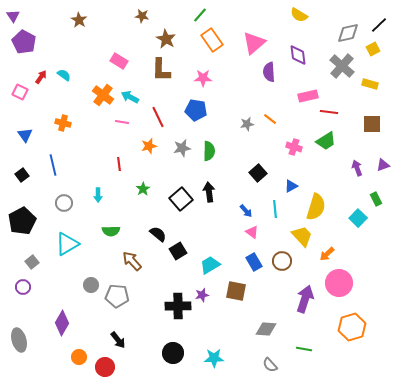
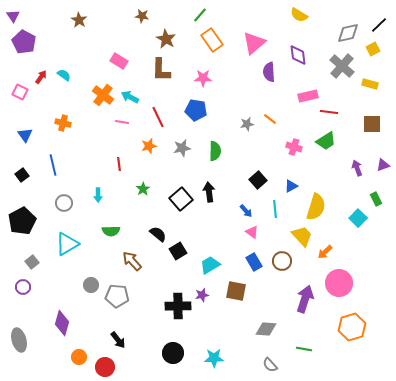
green semicircle at (209, 151): moved 6 px right
black square at (258, 173): moved 7 px down
orange arrow at (327, 254): moved 2 px left, 2 px up
purple diamond at (62, 323): rotated 15 degrees counterclockwise
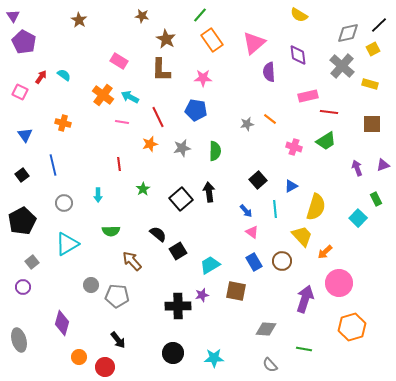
orange star at (149, 146): moved 1 px right, 2 px up
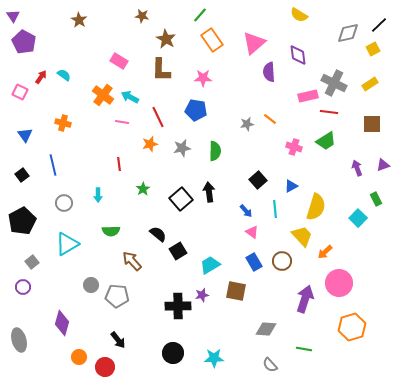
gray cross at (342, 66): moved 8 px left, 17 px down; rotated 15 degrees counterclockwise
yellow rectangle at (370, 84): rotated 49 degrees counterclockwise
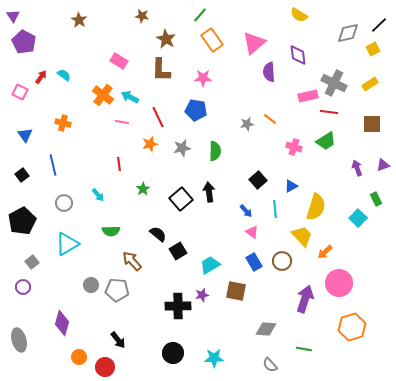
cyan arrow at (98, 195): rotated 40 degrees counterclockwise
gray pentagon at (117, 296): moved 6 px up
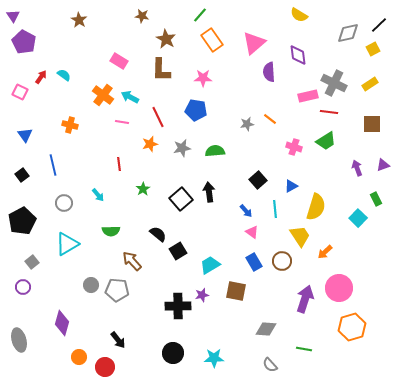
orange cross at (63, 123): moved 7 px right, 2 px down
green semicircle at (215, 151): rotated 96 degrees counterclockwise
yellow trapezoid at (302, 236): moved 2 px left; rotated 10 degrees clockwise
pink circle at (339, 283): moved 5 px down
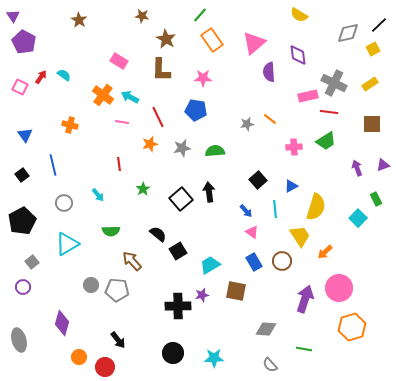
pink square at (20, 92): moved 5 px up
pink cross at (294, 147): rotated 21 degrees counterclockwise
